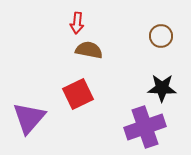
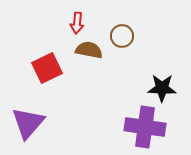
brown circle: moved 39 px left
red square: moved 31 px left, 26 px up
purple triangle: moved 1 px left, 5 px down
purple cross: rotated 27 degrees clockwise
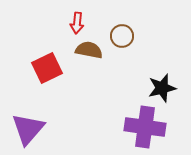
black star: rotated 16 degrees counterclockwise
purple triangle: moved 6 px down
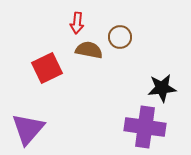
brown circle: moved 2 px left, 1 px down
black star: rotated 8 degrees clockwise
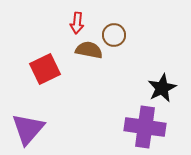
brown circle: moved 6 px left, 2 px up
red square: moved 2 px left, 1 px down
black star: rotated 20 degrees counterclockwise
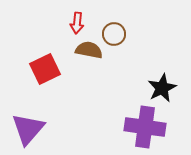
brown circle: moved 1 px up
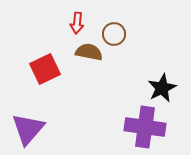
brown semicircle: moved 2 px down
